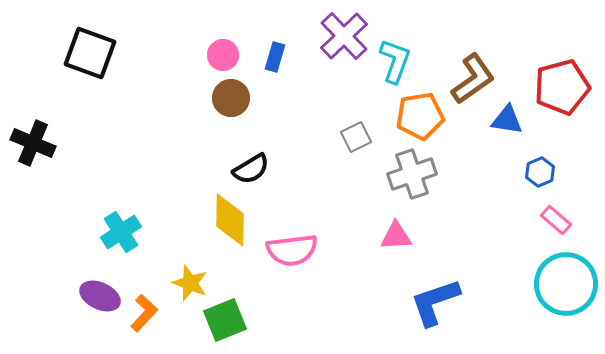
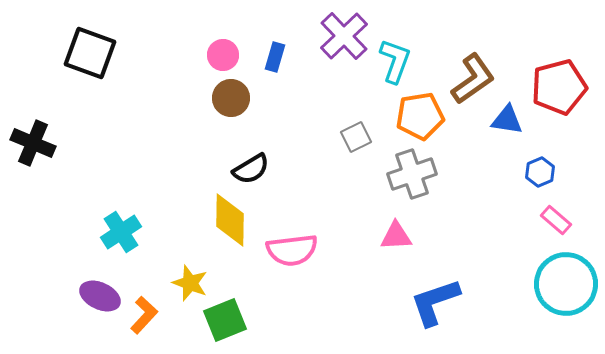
red pentagon: moved 3 px left
orange L-shape: moved 2 px down
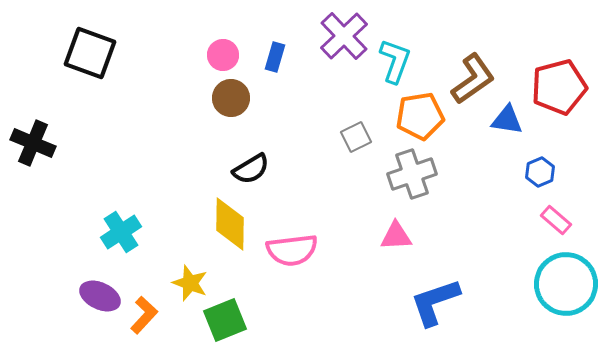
yellow diamond: moved 4 px down
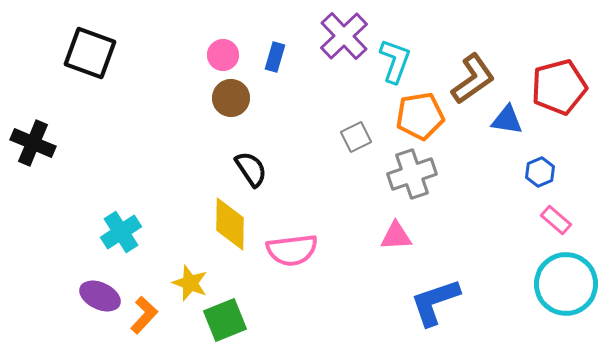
black semicircle: rotated 93 degrees counterclockwise
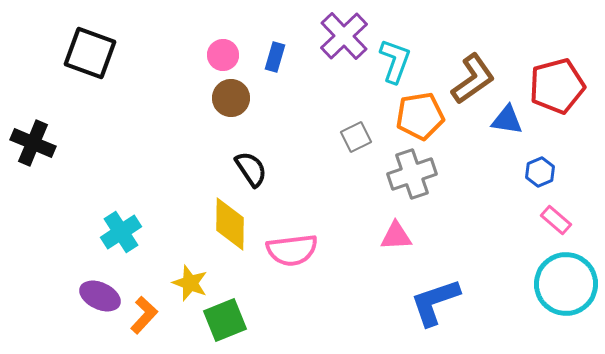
red pentagon: moved 2 px left, 1 px up
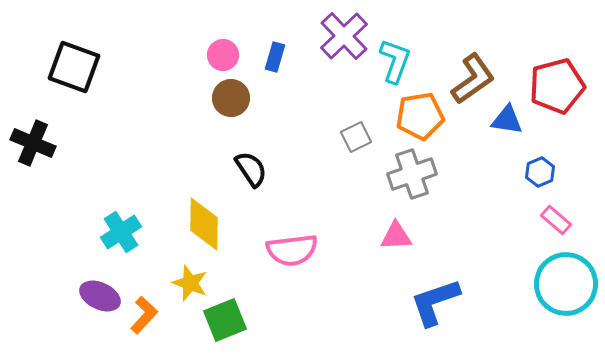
black square: moved 16 px left, 14 px down
yellow diamond: moved 26 px left
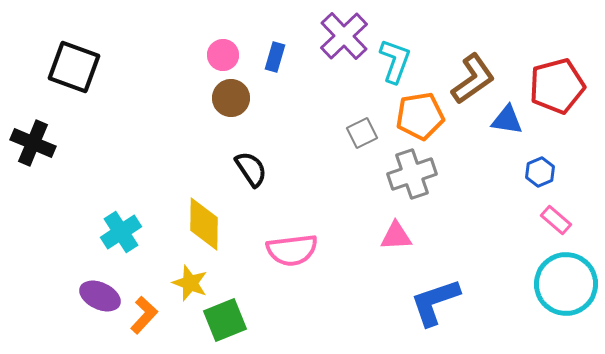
gray square: moved 6 px right, 4 px up
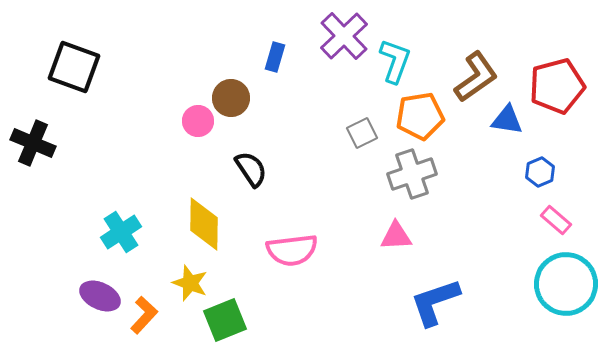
pink circle: moved 25 px left, 66 px down
brown L-shape: moved 3 px right, 2 px up
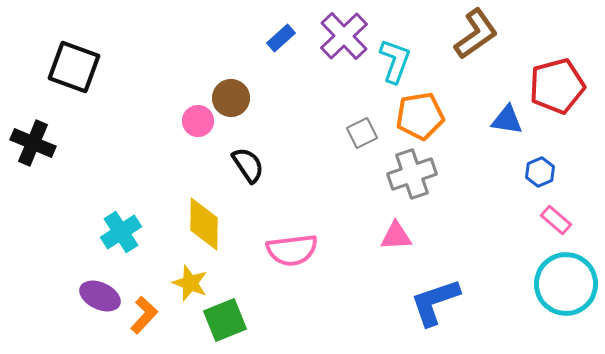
blue rectangle: moved 6 px right, 19 px up; rotated 32 degrees clockwise
brown L-shape: moved 43 px up
black semicircle: moved 3 px left, 4 px up
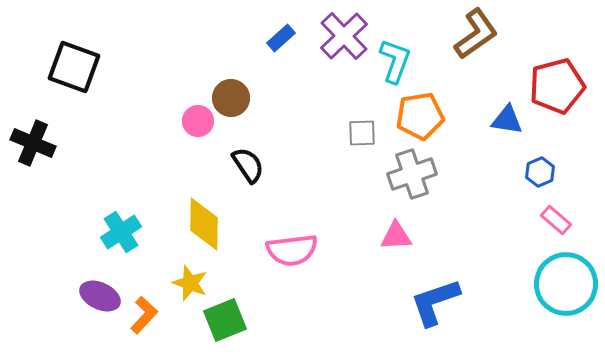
gray square: rotated 24 degrees clockwise
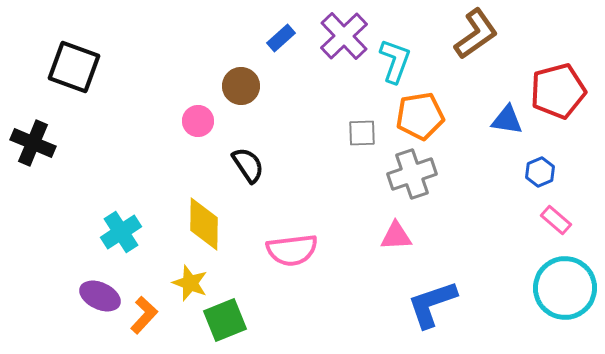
red pentagon: moved 1 px right, 5 px down
brown circle: moved 10 px right, 12 px up
cyan circle: moved 1 px left, 4 px down
blue L-shape: moved 3 px left, 2 px down
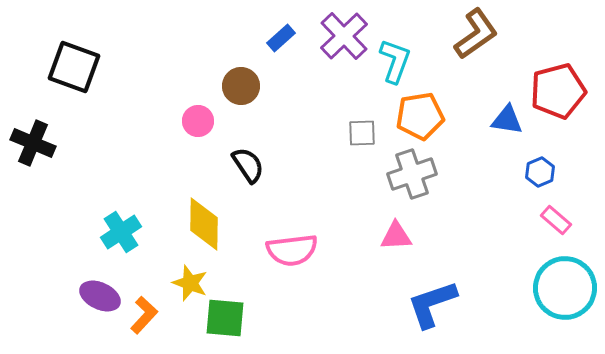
green square: moved 2 px up; rotated 27 degrees clockwise
